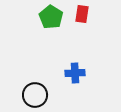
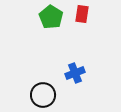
blue cross: rotated 18 degrees counterclockwise
black circle: moved 8 px right
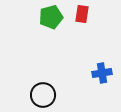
green pentagon: rotated 25 degrees clockwise
blue cross: moved 27 px right; rotated 12 degrees clockwise
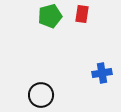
green pentagon: moved 1 px left, 1 px up
black circle: moved 2 px left
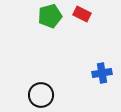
red rectangle: rotated 72 degrees counterclockwise
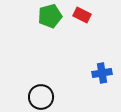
red rectangle: moved 1 px down
black circle: moved 2 px down
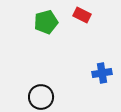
green pentagon: moved 4 px left, 6 px down
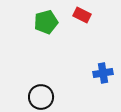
blue cross: moved 1 px right
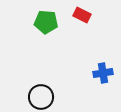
green pentagon: rotated 20 degrees clockwise
